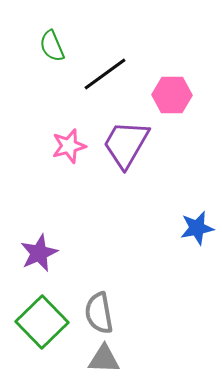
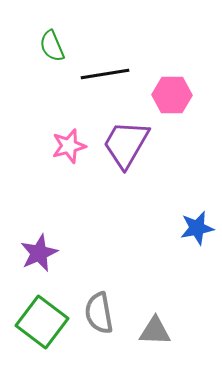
black line: rotated 27 degrees clockwise
green square: rotated 9 degrees counterclockwise
gray triangle: moved 51 px right, 28 px up
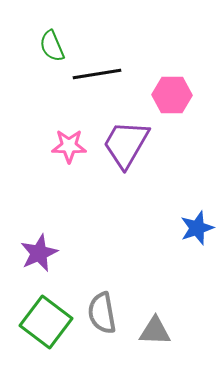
black line: moved 8 px left
pink star: rotated 16 degrees clockwise
blue star: rotated 8 degrees counterclockwise
gray semicircle: moved 3 px right
green square: moved 4 px right
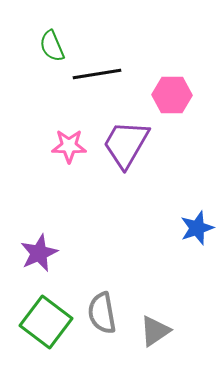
gray triangle: rotated 36 degrees counterclockwise
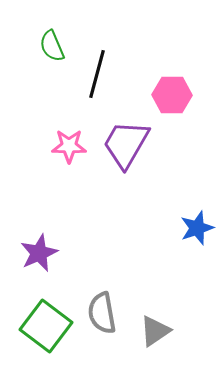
black line: rotated 66 degrees counterclockwise
green square: moved 4 px down
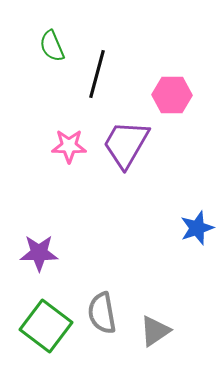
purple star: rotated 24 degrees clockwise
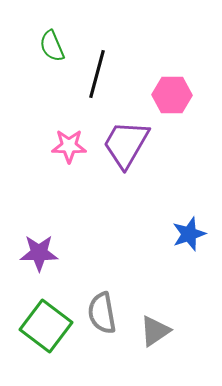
blue star: moved 8 px left, 6 px down
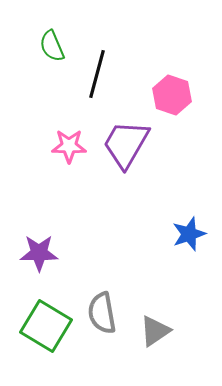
pink hexagon: rotated 18 degrees clockwise
green square: rotated 6 degrees counterclockwise
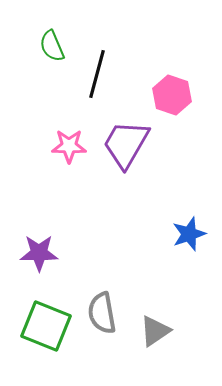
green square: rotated 9 degrees counterclockwise
